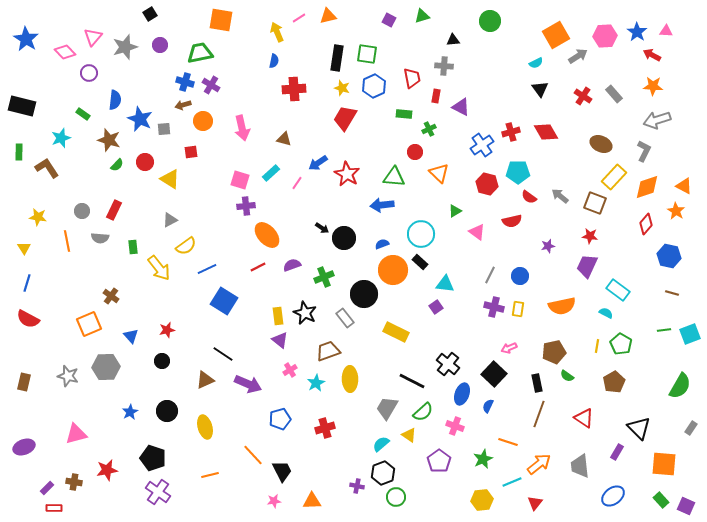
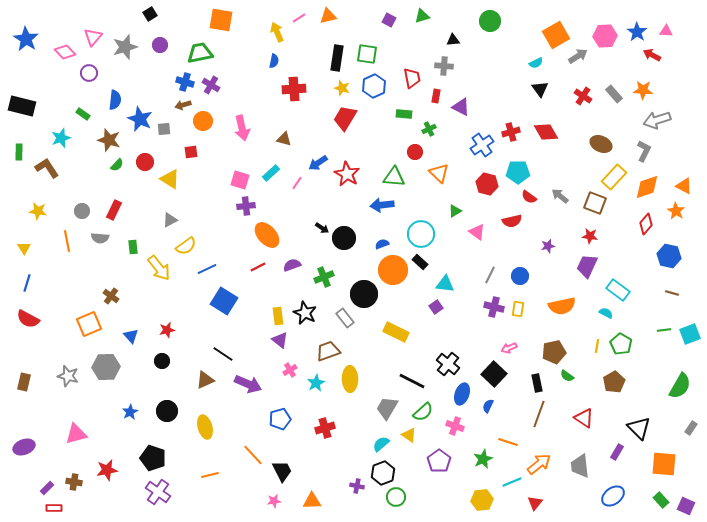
orange star at (653, 86): moved 10 px left, 4 px down
yellow star at (38, 217): moved 6 px up
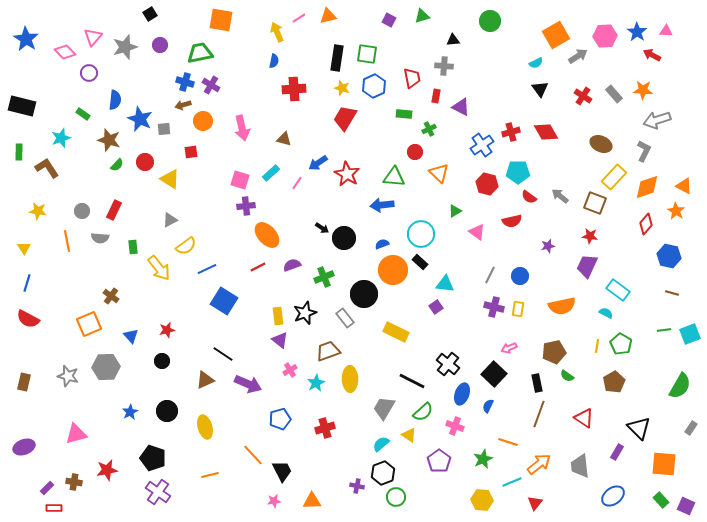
black star at (305, 313): rotated 25 degrees clockwise
gray trapezoid at (387, 408): moved 3 px left
yellow hexagon at (482, 500): rotated 10 degrees clockwise
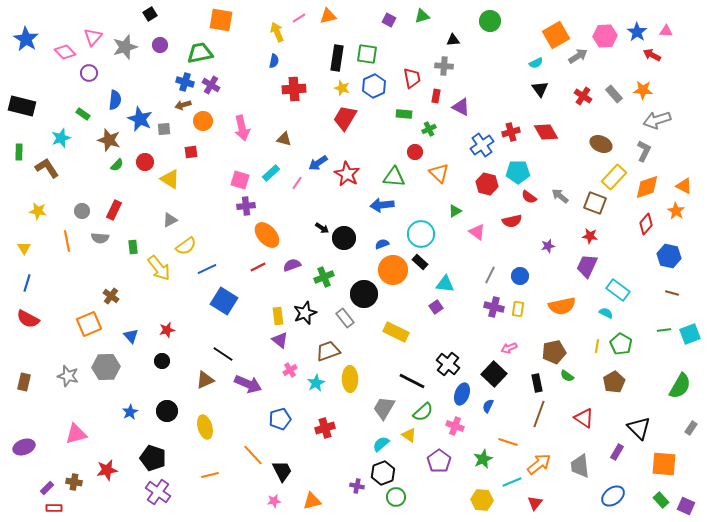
orange triangle at (312, 501): rotated 12 degrees counterclockwise
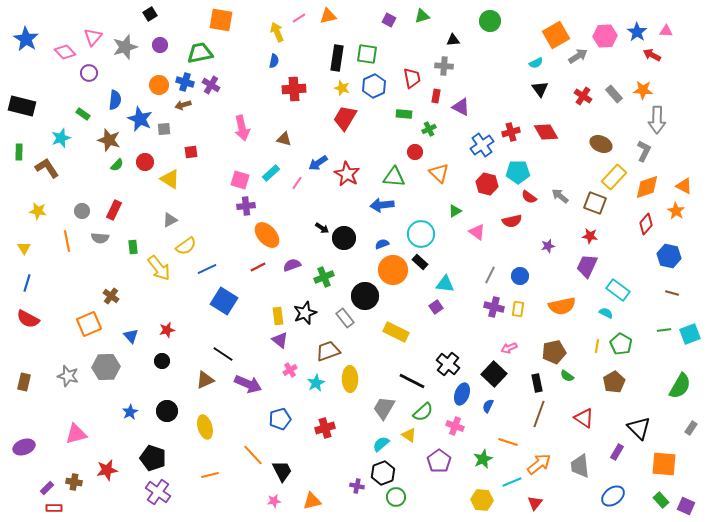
gray arrow at (657, 120): rotated 72 degrees counterclockwise
orange circle at (203, 121): moved 44 px left, 36 px up
black circle at (364, 294): moved 1 px right, 2 px down
